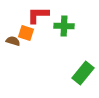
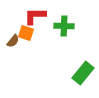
red L-shape: moved 3 px left, 1 px down
brown semicircle: rotated 112 degrees clockwise
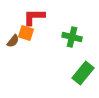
red L-shape: moved 1 px left, 1 px down
green cross: moved 8 px right, 11 px down; rotated 12 degrees clockwise
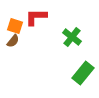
red L-shape: moved 2 px right
orange square: moved 11 px left, 7 px up
green cross: rotated 24 degrees clockwise
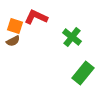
red L-shape: rotated 25 degrees clockwise
brown semicircle: rotated 24 degrees clockwise
